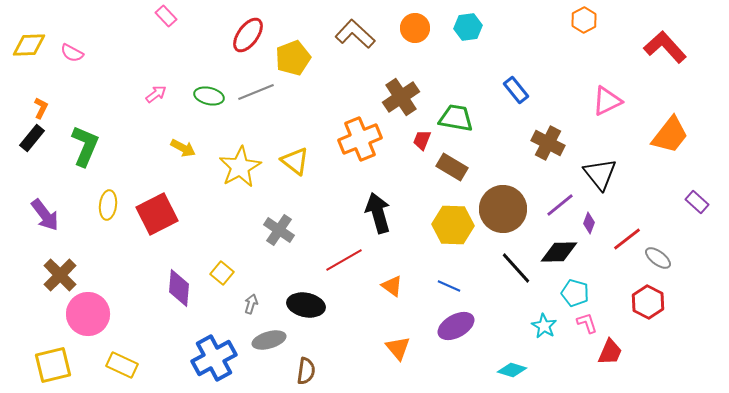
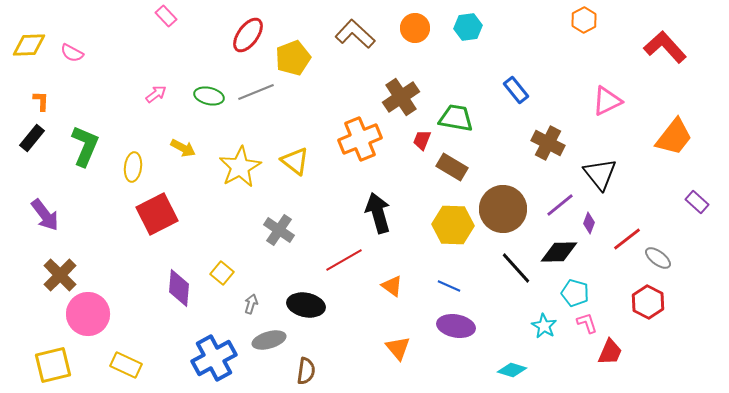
orange L-shape at (41, 108): moved 7 px up; rotated 25 degrees counterclockwise
orange trapezoid at (670, 135): moved 4 px right, 2 px down
yellow ellipse at (108, 205): moved 25 px right, 38 px up
purple ellipse at (456, 326): rotated 39 degrees clockwise
yellow rectangle at (122, 365): moved 4 px right
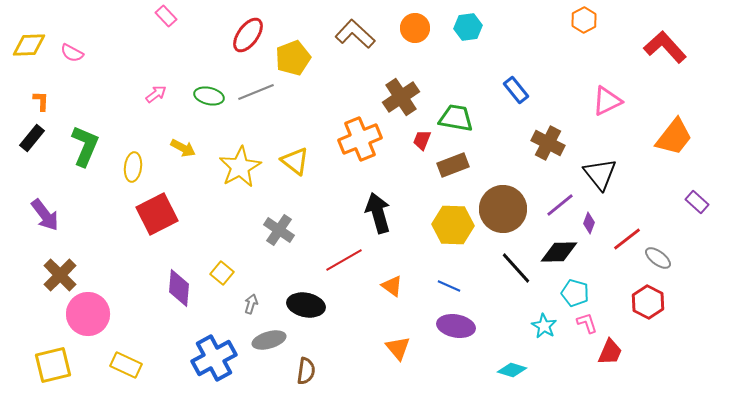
brown rectangle at (452, 167): moved 1 px right, 2 px up; rotated 52 degrees counterclockwise
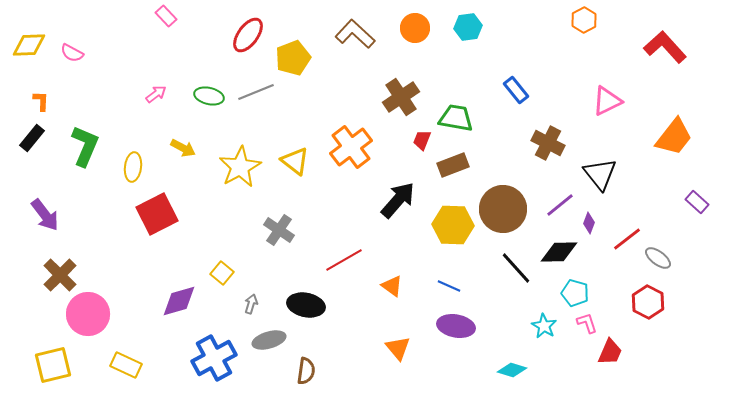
orange cross at (360, 139): moved 9 px left, 8 px down; rotated 15 degrees counterclockwise
black arrow at (378, 213): moved 20 px right, 13 px up; rotated 57 degrees clockwise
purple diamond at (179, 288): moved 13 px down; rotated 69 degrees clockwise
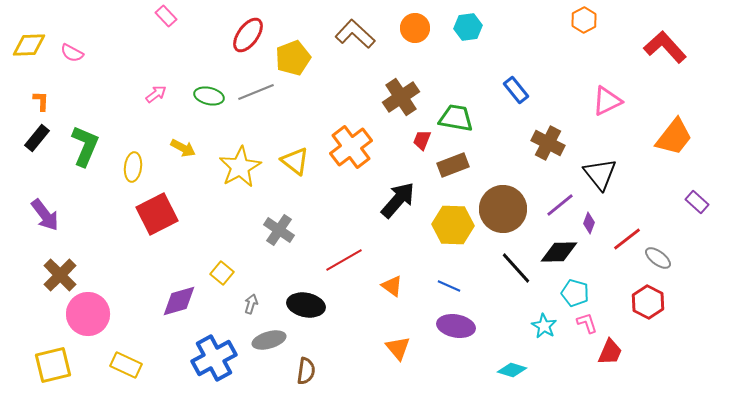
black rectangle at (32, 138): moved 5 px right
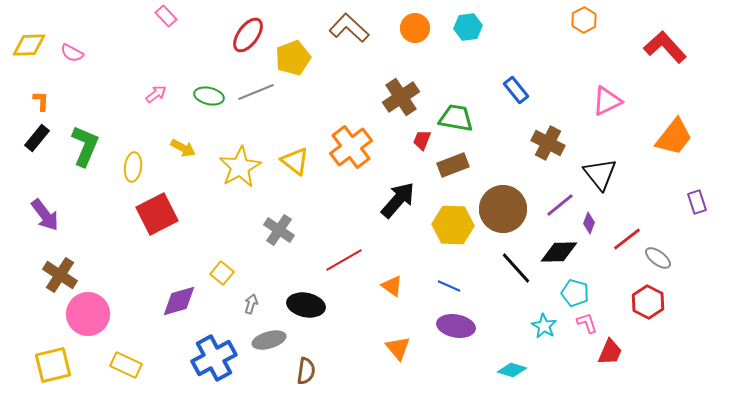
brown L-shape at (355, 34): moved 6 px left, 6 px up
purple rectangle at (697, 202): rotated 30 degrees clockwise
brown cross at (60, 275): rotated 12 degrees counterclockwise
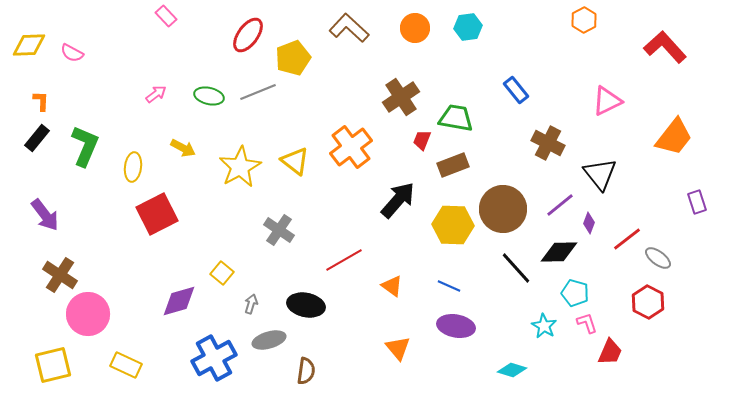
gray line at (256, 92): moved 2 px right
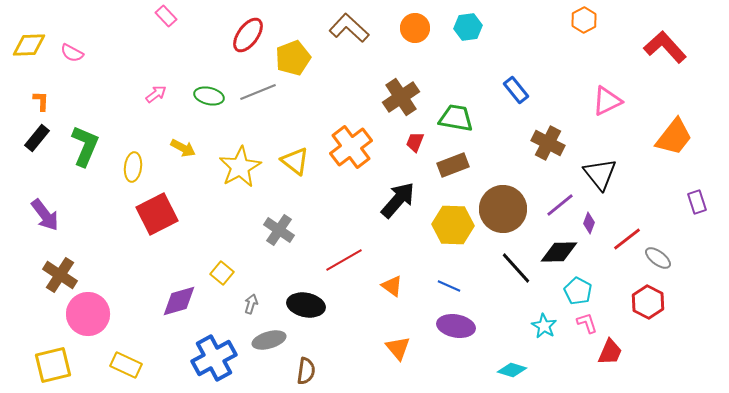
red trapezoid at (422, 140): moved 7 px left, 2 px down
cyan pentagon at (575, 293): moved 3 px right, 2 px up; rotated 12 degrees clockwise
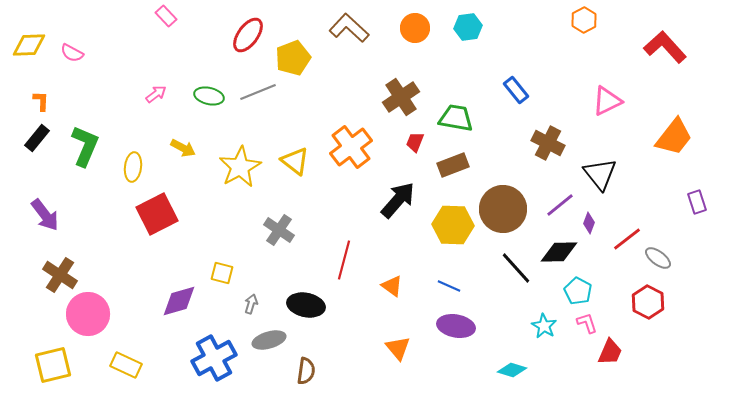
red line at (344, 260): rotated 45 degrees counterclockwise
yellow square at (222, 273): rotated 25 degrees counterclockwise
